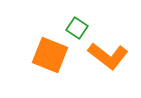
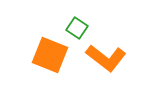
orange L-shape: moved 2 px left, 2 px down
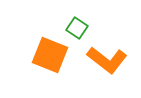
orange L-shape: moved 1 px right, 2 px down
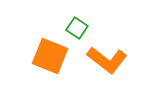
orange square: moved 1 px down
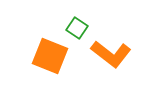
orange L-shape: moved 4 px right, 6 px up
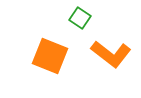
green square: moved 3 px right, 10 px up
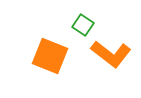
green square: moved 3 px right, 7 px down
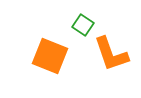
orange L-shape: rotated 33 degrees clockwise
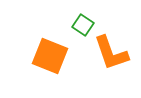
orange L-shape: moved 1 px up
